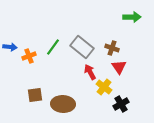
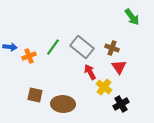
green arrow: rotated 54 degrees clockwise
brown square: rotated 21 degrees clockwise
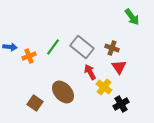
brown square: moved 8 px down; rotated 21 degrees clockwise
brown ellipse: moved 12 px up; rotated 45 degrees clockwise
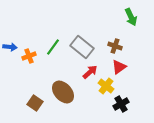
green arrow: moved 1 px left; rotated 12 degrees clockwise
brown cross: moved 3 px right, 2 px up
red triangle: rotated 28 degrees clockwise
red arrow: rotated 77 degrees clockwise
yellow cross: moved 2 px right, 1 px up
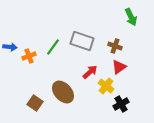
gray rectangle: moved 6 px up; rotated 20 degrees counterclockwise
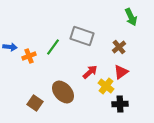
gray rectangle: moved 5 px up
brown cross: moved 4 px right, 1 px down; rotated 32 degrees clockwise
red triangle: moved 2 px right, 5 px down
black cross: moved 1 px left; rotated 28 degrees clockwise
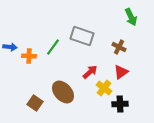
brown cross: rotated 24 degrees counterclockwise
orange cross: rotated 24 degrees clockwise
yellow cross: moved 2 px left, 2 px down
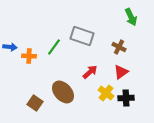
green line: moved 1 px right
yellow cross: moved 2 px right, 5 px down
black cross: moved 6 px right, 6 px up
